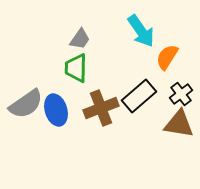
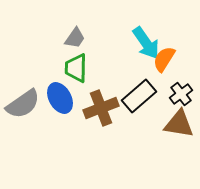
cyan arrow: moved 5 px right, 12 px down
gray trapezoid: moved 5 px left, 1 px up
orange semicircle: moved 3 px left, 2 px down
gray semicircle: moved 3 px left
blue ellipse: moved 4 px right, 12 px up; rotated 12 degrees counterclockwise
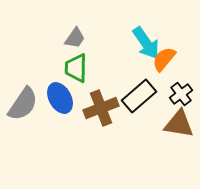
orange semicircle: rotated 8 degrees clockwise
gray semicircle: rotated 21 degrees counterclockwise
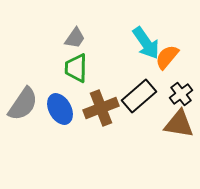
orange semicircle: moved 3 px right, 2 px up
blue ellipse: moved 11 px down
